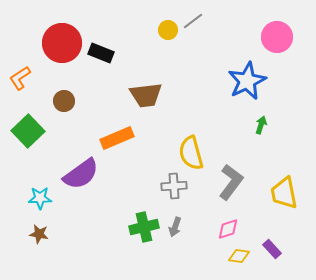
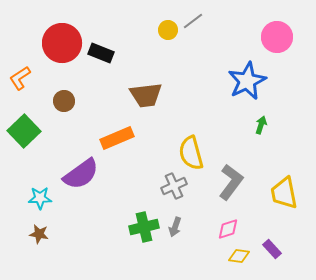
green square: moved 4 px left
gray cross: rotated 20 degrees counterclockwise
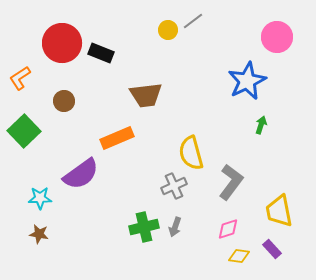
yellow trapezoid: moved 5 px left, 18 px down
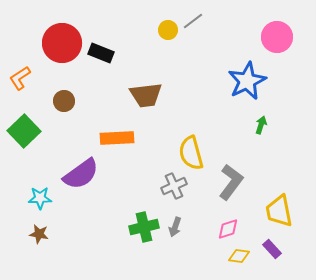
orange rectangle: rotated 20 degrees clockwise
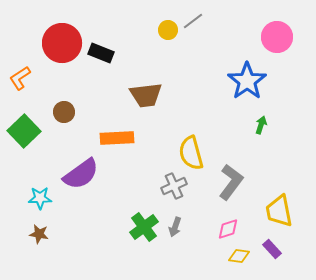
blue star: rotated 9 degrees counterclockwise
brown circle: moved 11 px down
green cross: rotated 24 degrees counterclockwise
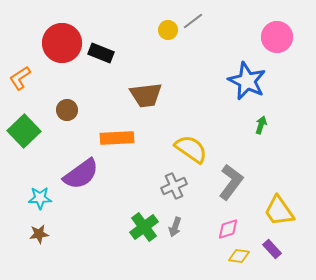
blue star: rotated 12 degrees counterclockwise
brown circle: moved 3 px right, 2 px up
yellow semicircle: moved 4 px up; rotated 140 degrees clockwise
yellow trapezoid: rotated 24 degrees counterclockwise
brown star: rotated 18 degrees counterclockwise
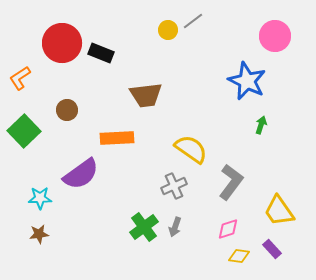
pink circle: moved 2 px left, 1 px up
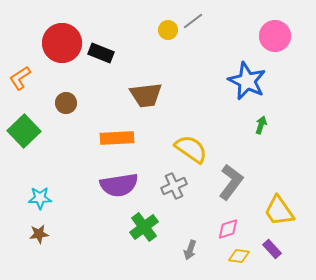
brown circle: moved 1 px left, 7 px up
purple semicircle: moved 38 px right, 11 px down; rotated 27 degrees clockwise
gray arrow: moved 15 px right, 23 px down
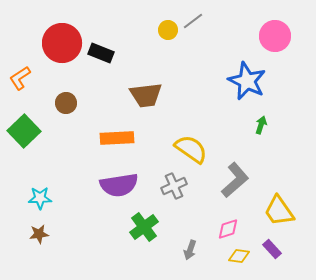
gray L-shape: moved 4 px right, 2 px up; rotated 12 degrees clockwise
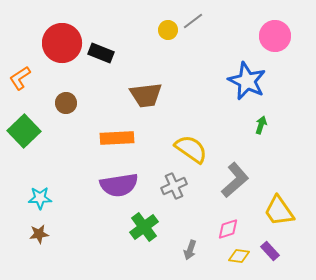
purple rectangle: moved 2 px left, 2 px down
